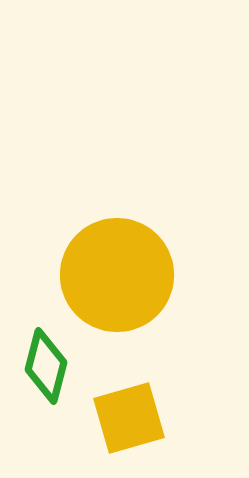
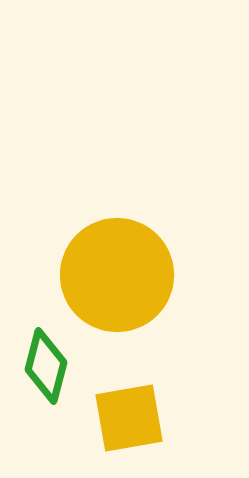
yellow square: rotated 6 degrees clockwise
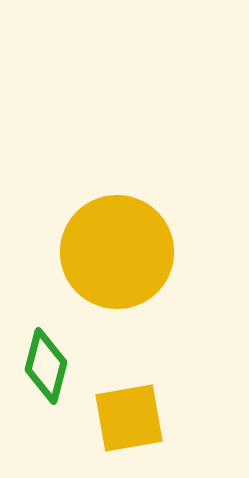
yellow circle: moved 23 px up
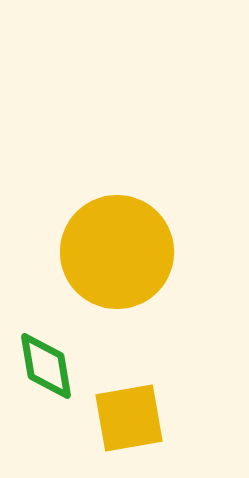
green diamond: rotated 24 degrees counterclockwise
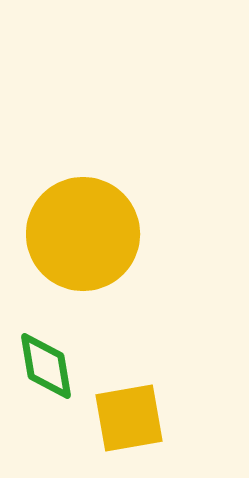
yellow circle: moved 34 px left, 18 px up
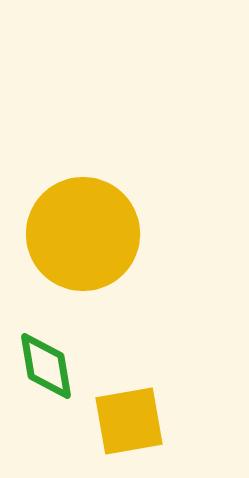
yellow square: moved 3 px down
